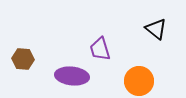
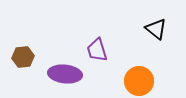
purple trapezoid: moved 3 px left, 1 px down
brown hexagon: moved 2 px up; rotated 10 degrees counterclockwise
purple ellipse: moved 7 px left, 2 px up
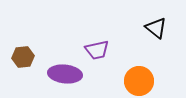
black triangle: moved 1 px up
purple trapezoid: rotated 85 degrees counterclockwise
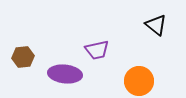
black triangle: moved 3 px up
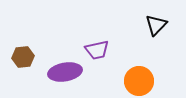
black triangle: rotated 35 degrees clockwise
purple ellipse: moved 2 px up; rotated 16 degrees counterclockwise
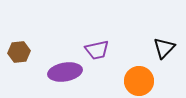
black triangle: moved 8 px right, 23 px down
brown hexagon: moved 4 px left, 5 px up
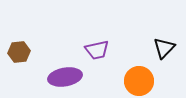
purple ellipse: moved 5 px down
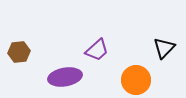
purple trapezoid: rotated 30 degrees counterclockwise
orange circle: moved 3 px left, 1 px up
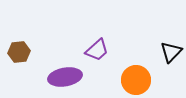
black triangle: moved 7 px right, 4 px down
